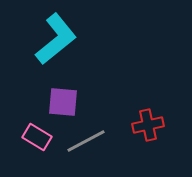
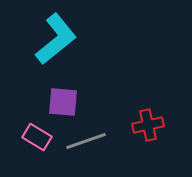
gray line: rotated 9 degrees clockwise
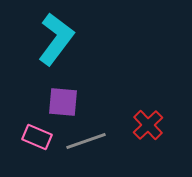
cyan L-shape: rotated 14 degrees counterclockwise
red cross: rotated 32 degrees counterclockwise
pink rectangle: rotated 8 degrees counterclockwise
